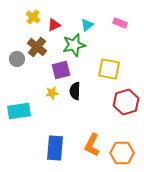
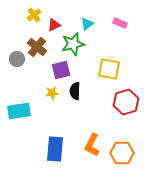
yellow cross: moved 1 px right, 2 px up; rotated 16 degrees clockwise
cyan triangle: moved 1 px up
green star: moved 1 px left, 1 px up
blue rectangle: moved 1 px down
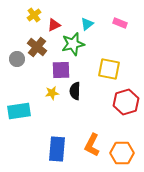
purple square: rotated 12 degrees clockwise
blue rectangle: moved 2 px right
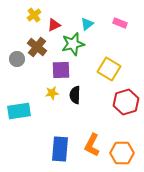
yellow square: rotated 20 degrees clockwise
black semicircle: moved 4 px down
blue rectangle: moved 3 px right
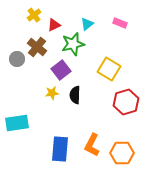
purple square: rotated 36 degrees counterclockwise
cyan rectangle: moved 2 px left, 12 px down
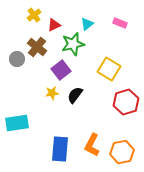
black semicircle: rotated 36 degrees clockwise
orange hexagon: moved 1 px up; rotated 10 degrees counterclockwise
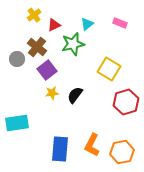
purple square: moved 14 px left
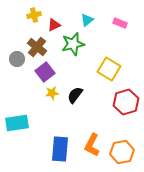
yellow cross: rotated 24 degrees clockwise
cyan triangle: moved 4 px up
purple square: moved 2 px left, 2 px down
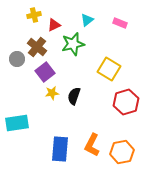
black semicircle: moved 1 px left, 1 px down; rotated 18 degrees counterclockwise
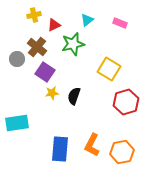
purple square: rotated 18 degrees counterclockwise
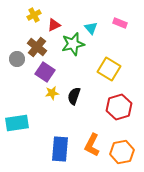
yellow cross: rotated 16 degrees counterclockwise
cyan triangle: moved 4 px right, 8 px down; rotated 32 degrees counterclockwise
red hexagon: moved 7 px left, 5 px down
